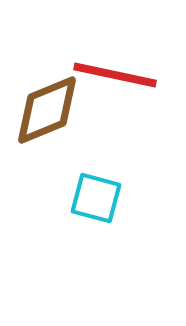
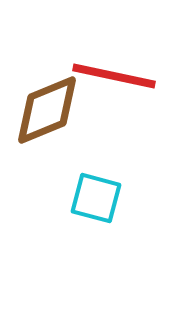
red line: moved 1 px left, 1 px down
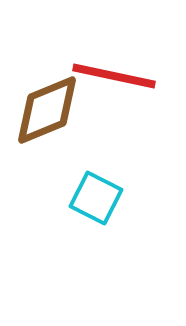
cyan square: rotated 12 degrees clockwise
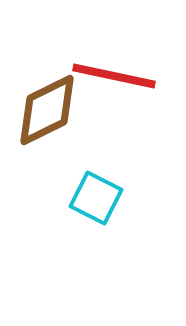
brown diamond: rotated 4 degrees counterclockwise
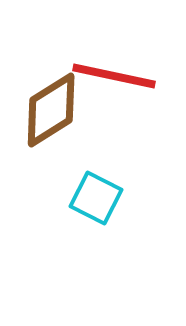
brown diamond: moved 4 px right; rotated 6 degrees counterclockwise
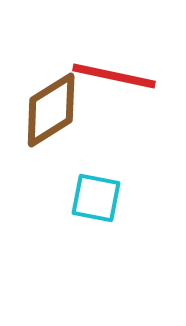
cyan square: rotated 16 degrees counterclockwise
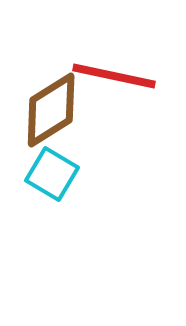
cyan square: moved 44 px left, 24 px up; rotated 20 degrees clockwise
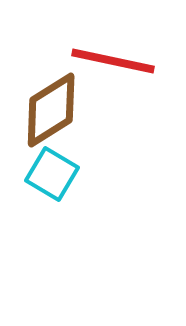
red line: moved 1 px left, 15 px up
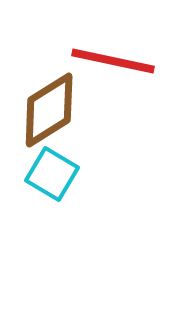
brown diamond: moved 2 px left
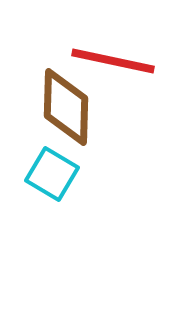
brown diamond: moved 17 px right, 3 px up; rotated 56 degrees counterclockwise
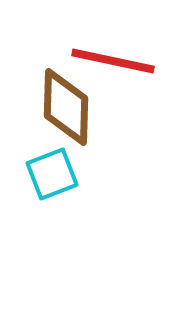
cyan square: rotated 38 degrees clockwise
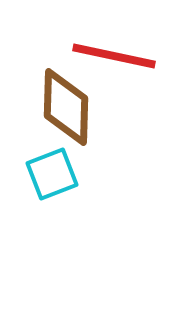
red line: moved 1 px right, 5 px up
